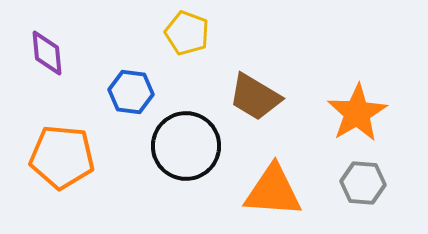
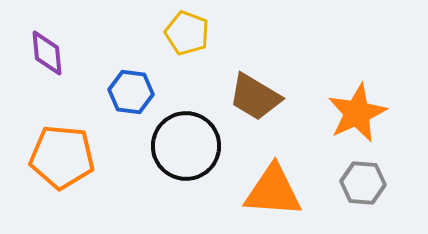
orange star: rotated 6 degrees clockwise
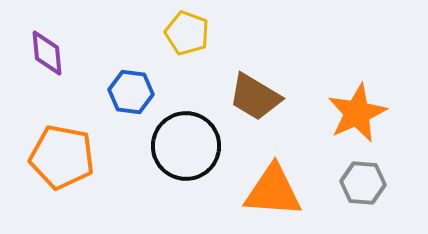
orange pentagon: rotated 6 degrees clockwise
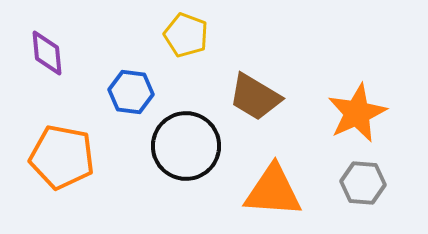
yellow pentagon: moved 1 px left, 2 px down
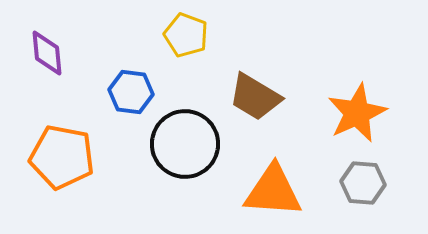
black circle: moved 1 px left, 2 px up
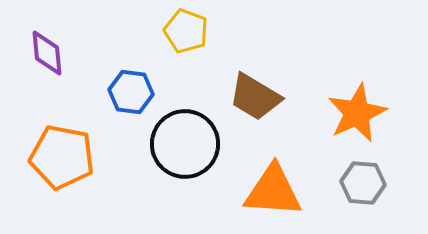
yellow pentagon: moved 4 px up
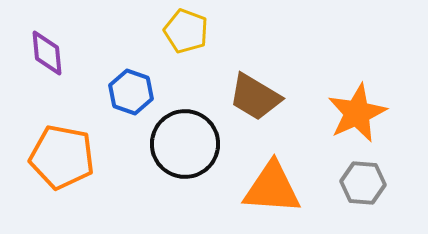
blue hexagon: rotated 12 degrees clockwise
orange triangle: moved 1 px left, 3 px up
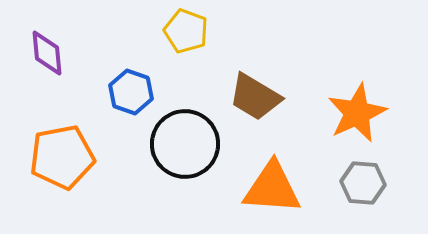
orange pentagon: rotated 22 degrees counterclockwise
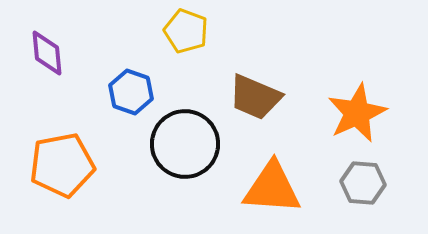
brown trapezoid: rotated 8 degrees counterclockwise
orange pentagon: moved 8 px down
